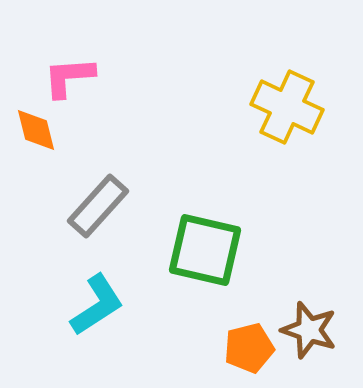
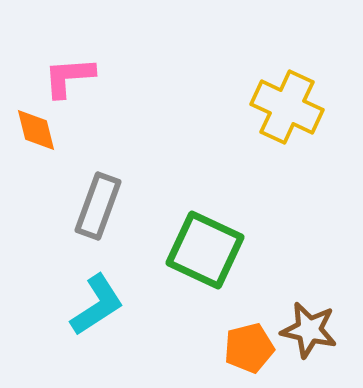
gray rectangle: rotated 22 degrees counterclockwise
green square: rotated 12 degrees clockwise
brown star: rotated 6 degrees counterclockwise
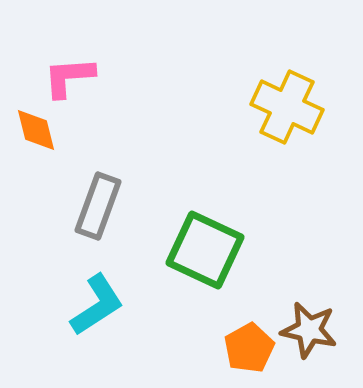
orange pentagon: rotated 15 degrees counterclockwise
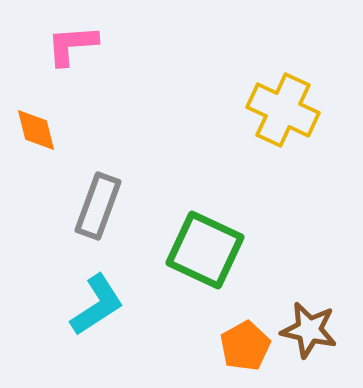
pink L-shape: moved 3 px right, 32 px up
yellow cross: moved 4 px left, 3 px down
orange pentagon: moved 4 px left, 2 px up
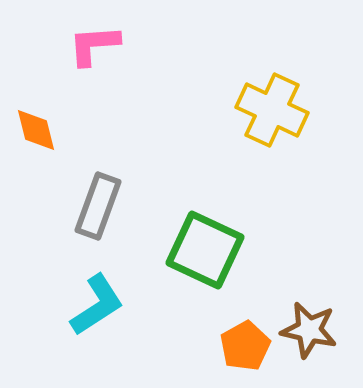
pink L-shape: moved 22 px right
yellow cross: moved 11 px left
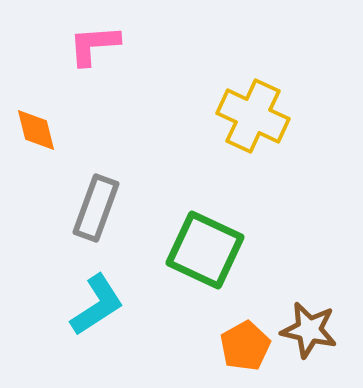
yellow cross: moved 19 px left, 6 px down
gray rectangle: moved 2 px left, 2 px down
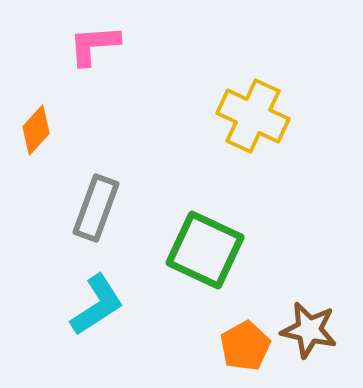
orange diamond: rotated 57 degrees clockwise
